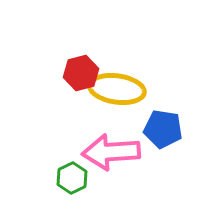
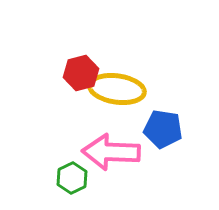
pink arrow: rotated 6 degrees clockwise
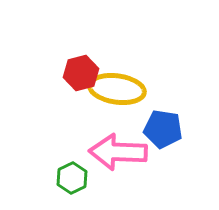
pink arrow: moved 7 px right
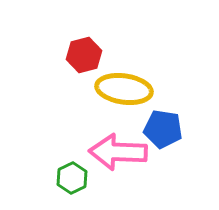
red hexagon: moved 3 px right, 18 px up
yellow ellipse: moved 7 px right
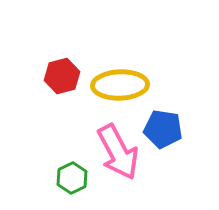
red hexagon: moved 22 px left, 21 px down
yellow ellipse: moved 4 px left, 4 px up; rotated 10 degrees counterclockwise
pink arrow: rotated 120 degrees counterclockwise
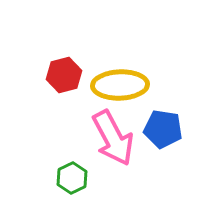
red hexagon: moved 2 px right, 1 px up
pink arrow: moved 5 px left, 14 px up
